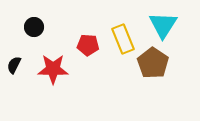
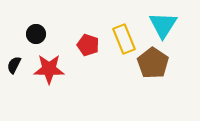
black circle: moved 2 px right, 7 px down
yellow rectangle: moved 1 px right
red pentagon: rotated 15 degrees clockwise
red star: moved 4 px left
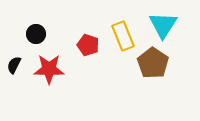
yellow rectangle: moved 1 px left, 3 px up
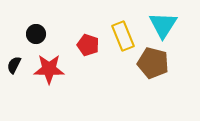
brown pentagon: rotated 20 degrees counterclockwise
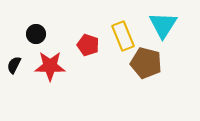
brown pentagon: moved 7 px left
red star: moved 1 px right, 3 px up
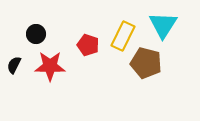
yellow rectangle: rotated 48 degrees clockwise
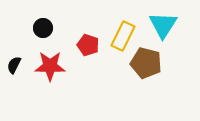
black circle: moved 7 px right, 6 px up
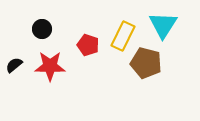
black circle: moved 1 px left, 1 px down
black semicircle: rotated 24 degrees clockwise
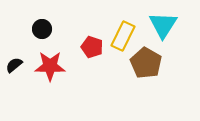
red pentagon: moved 4 px right, 2 px down
brown pentagon: rotated 16 degrees clockwise
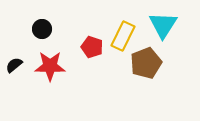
brown pentagon: rotated 20 degrees clockwise
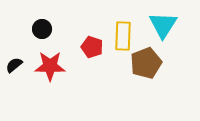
yellow rectangle: rotated 24 degrees counterclockwise
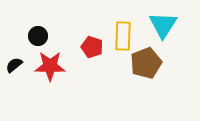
black circle: moved 4 px left, 7 px down
